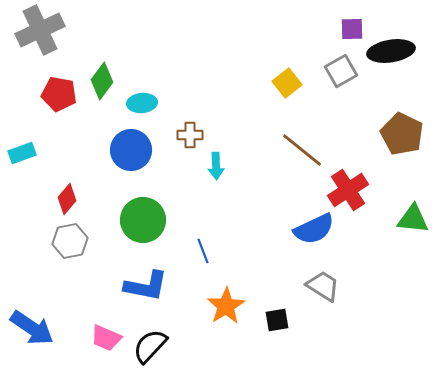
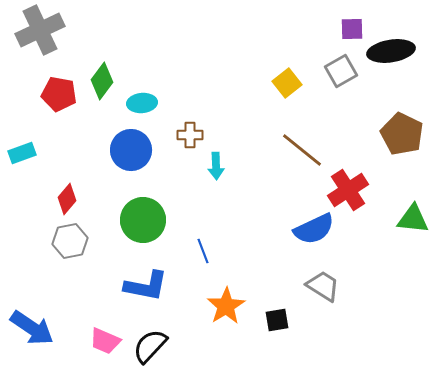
pink trapezoid: moved 1 px left, 3 px down
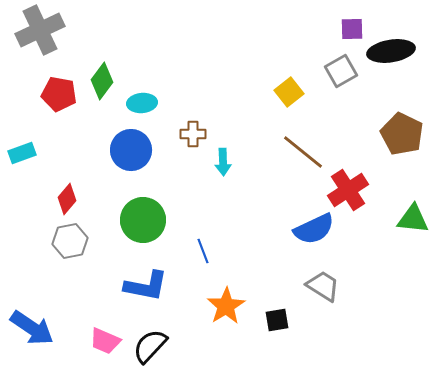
yellow square: moved 2 px right, 9 px down
brown cross: moved 3 px right, 1 px up
brown line: moved 1 px right, 2 px down
cyan arrow: moved 7 px right, 4 px up
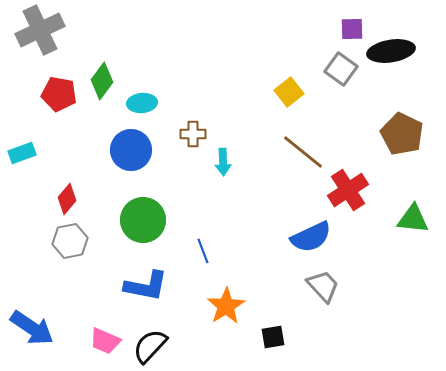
gray square: moved 2 px up; rotated 24 degrees counterclockwise
blue semicircle: moved 3 px left, 8 px down
gray trapezoid: rotated 15 degrees clockwise
black square: moved 4 px left, 17 px down
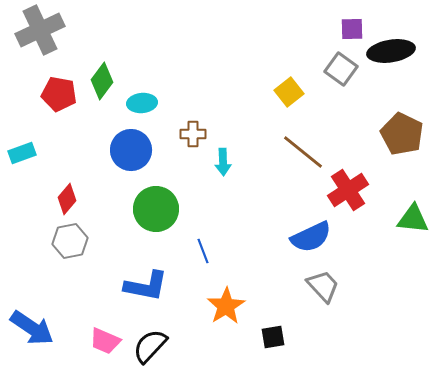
green circle: moved 13 px right, 11 px up
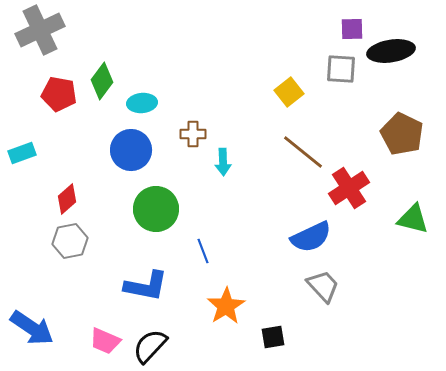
gray square: rotated 32 degrees counterclockwise
red cross: moved 1 px right, 2 px up
red diamond: rotated 8 degrees clockwise
green triangle: rotated 8 degrees clockwise
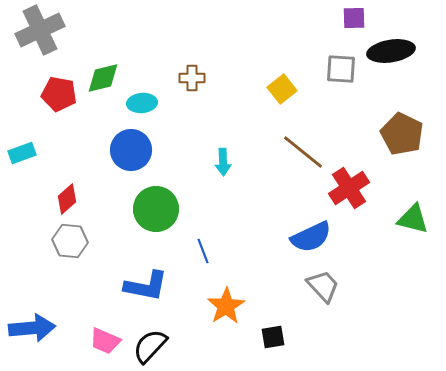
purple square: moved 2 px right, 11 px up
green diamond: moved 1 px right, 3 px up; rotated 39 degrees clockwise
yellow square: moved 7 px left, 3 px up
brown cross: moved 1 px left, 56 px up
gray hexagon: rotated 16 degrees clockwise
blue arrow: rotated 39 degrees counterclockwise
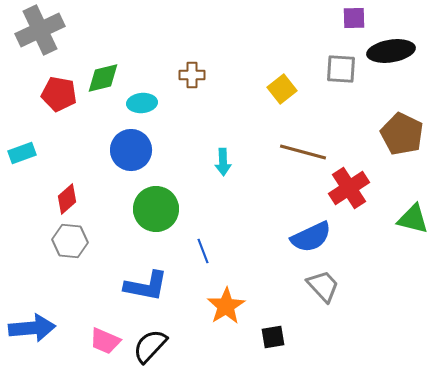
brown cross: moved 3 px up
brown line: rotated 24 degrees counterclockwise
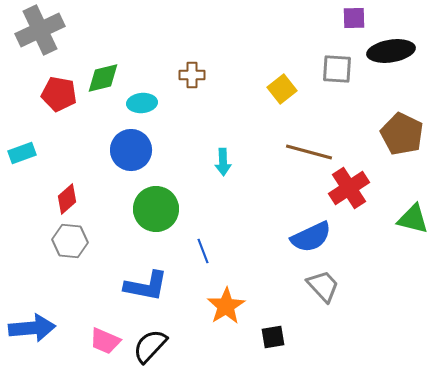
gray square: moved 4 px left
brown line: moved 6 px right
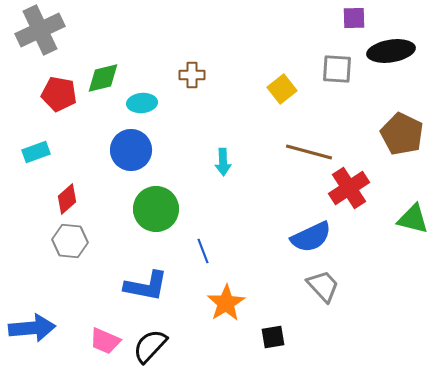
cyan rectangle: moved 14 px right, 1 px up
orange star: moved 3 px up
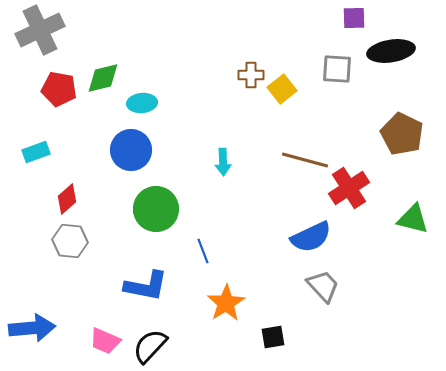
brown cross: moved 59 px right
red pentagon: moved 5 px up
brown line: moved 4 px left, 8 px down
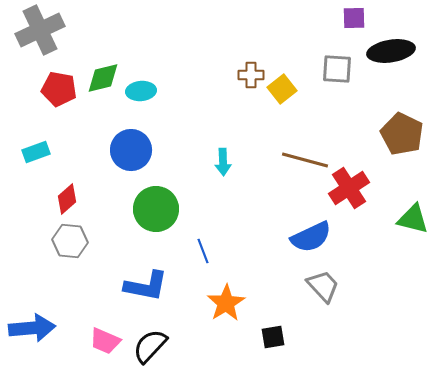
cyan ellipse: moved 1 px left, 12 px up
